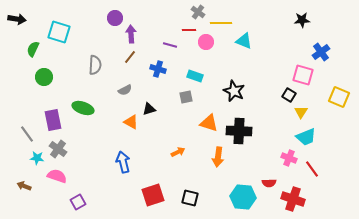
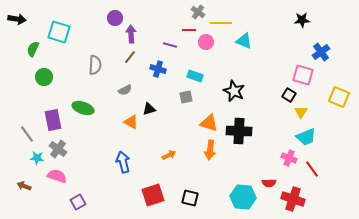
orange arrow at (178, 152): moved 9 px left, 3 px down
orange arrow at (218, 157): moved 8 px left, 7 px up
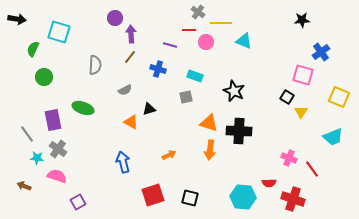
black square at (289, 95): moved 2 px left, 2 px down
cyan trapezoid at (306, 137): moved 27 px right
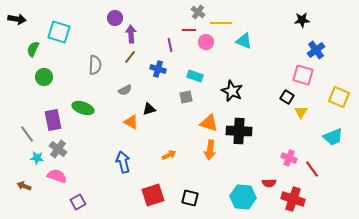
purple line at (170, 45): rotated 64 degrees clockwise
blue cross at (321, 52): moved 5 px left, 2 px up
black star at (234, 91): moved 2 px left
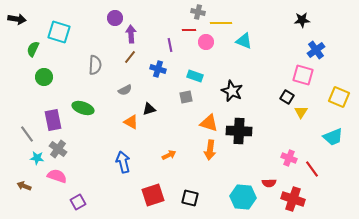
gray cross at (198, 12): rotated 24 degrees counterclockwise
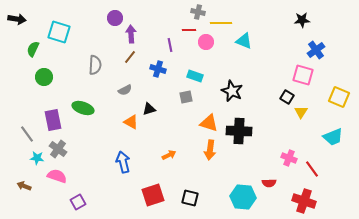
red cross at (293, 199): moved 11 px right, 2 px down
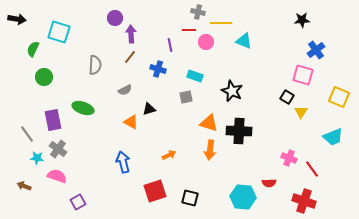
red square at (153, 195): moved 2 px right, 4 px up
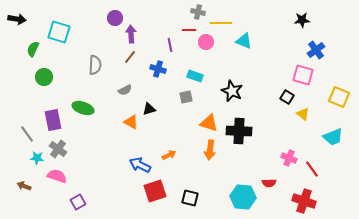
yellow triangle at (301, 112): moved 2 px right, 2 px down; rotated 24 degrees counterclockwise
blue arrow at (123, 162): moved 17 px right, 3 px down; rotated 50 degrees counterclockwise
